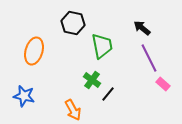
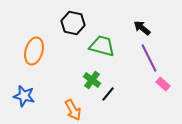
green trapezoid: rotated 64 degrees counterclockwise
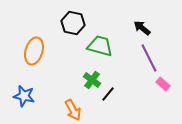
green trapezoid: moved 2 px left
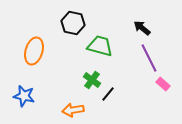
orange arrow: rotated 110 degrees clockwise
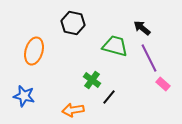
green trapezoid: moved 15 px right
black line: moved 1 px right, 3 px down
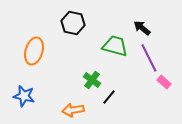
pink rectangle: moved 1 px right, 2 px up
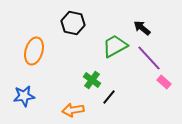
green trapezoid: rotated 44 degrees counterclockwise
purple line: rotated 16 degrees counterclockwise
blue star: rotated 20 degrees counterclockwise
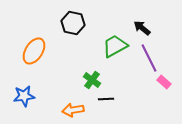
orange ellipse: rotated 16 degrees clockwise
purple line: rotated 16 degrees clockwise
black line: moved 3 px left, 2 px down; rotated 49 degrees clockwise
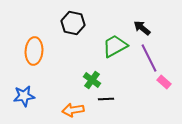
orange ellipse: rotated 28 degrees counterclockwise
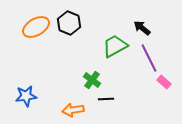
black hexagon: moved 4 px left; rotated 10 degrees clockwise
orange ellipse: moved 2 px right, 24 px up; rotated 56 degrees clockwise
blue star: moved 2 px right
